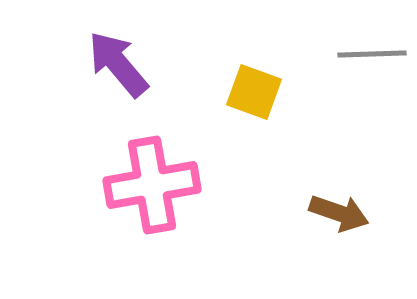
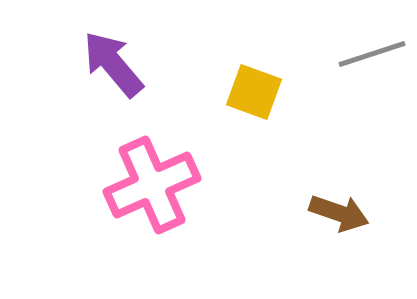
gray line: rotated 16 degrees counterclockwise
purple arrow: moved 5 px left
pink cross: rotated 14 degrees counterclockwise
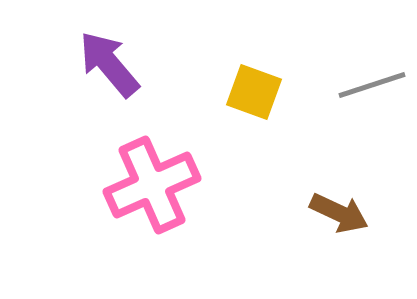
gray line: moved 31 px down
purple arrow: moved 4 px left
brown arrow: rotated 6 degrees clockwise
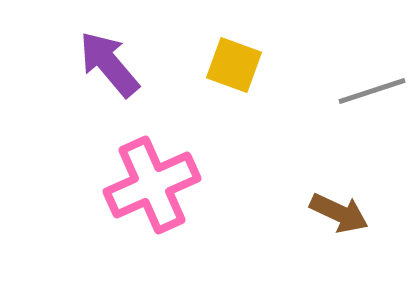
gray line: moved 6 px down
yellow square: moved 20 px left, 27 px up
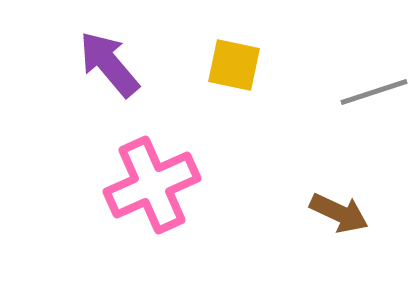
yellow square: rotated 8 degrees counterclockwise
gray line: moved 2 px right, 1 px down
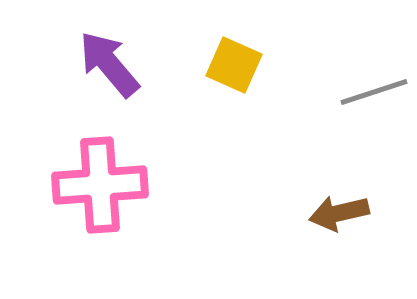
yellow square: rotated 12 degrees clockwise
pink cross: moved 52 px left; rotated 20 degrees clockwise
brown arrow: rotated 142 degrees clockwise
